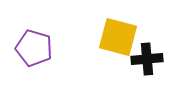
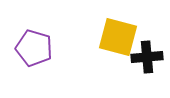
black cross: moved 2 px up
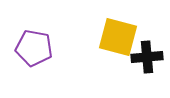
purple pentagon: rotated 6 degrees counterclockwise
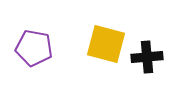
yellow square: moved 12 px left, 7 px down
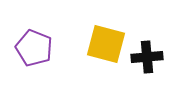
purple pentagon: rotated 12 degrees clockwise
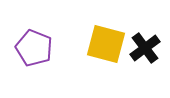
black cross: moved 2 px left, 9 px up; rotated 32 degrees counterclockwise
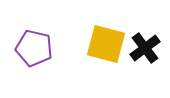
purple pentagon: rotated 9 degrees counterclockwise
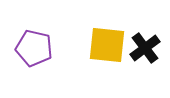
yellow square: moved 1 px right, 1 px down; rotated 9 degrees counterclockwise
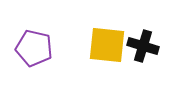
black cross: moved 2 px left, 2 px up; rotated 36 degrees counterclockwise
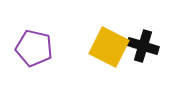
yellow square: moved 2 px right, 2 px down; rotated 21 degrees clockwise
